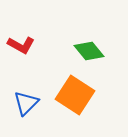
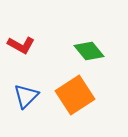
orange square: rotated 24 degrees clockwise
blue triangle: moved 7 px up
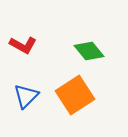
red L-shape: moved 2 px right
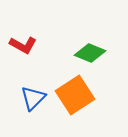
green diamond: moved 1 px right, 2 px down; rotated 28 degrees counterclockwise
blue triangle: moved 7 px right, 2 px down
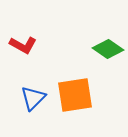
green diamond: moved 18 px right, 4 px up; rotated 12 degrees clockwise
orange square: rotated 24 degrees clockwise
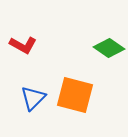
green diamond: moved 1 px right, 1 px up
orange square: rotated 24 degrees clockwise
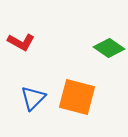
red L-shape: moved 2 px left, 3 px up
orange square: moved 2 px right, 2 px down
